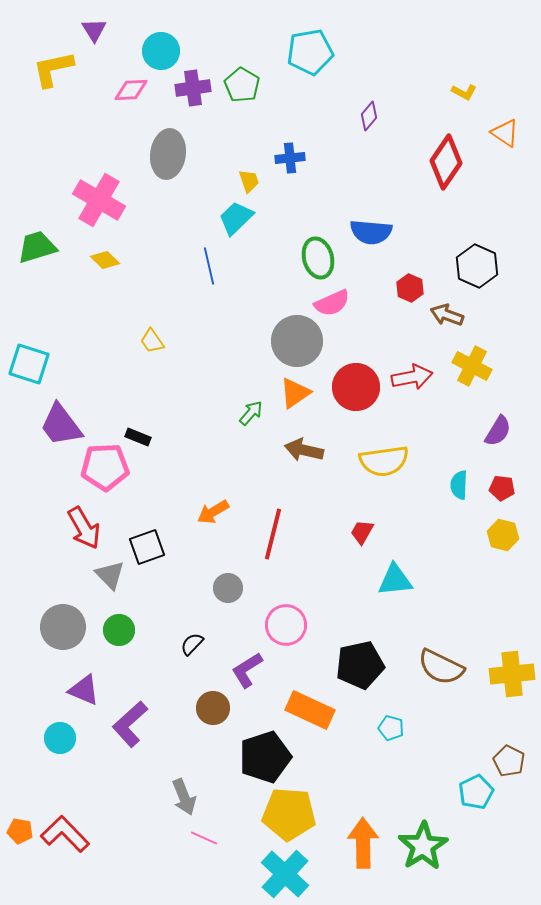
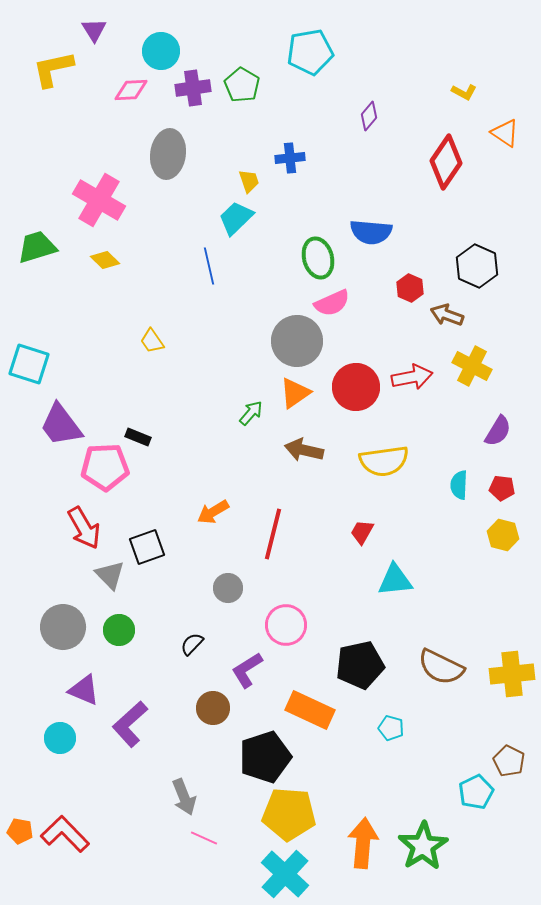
orange arrow at (363, 843): rotated 6 degrees clockwise
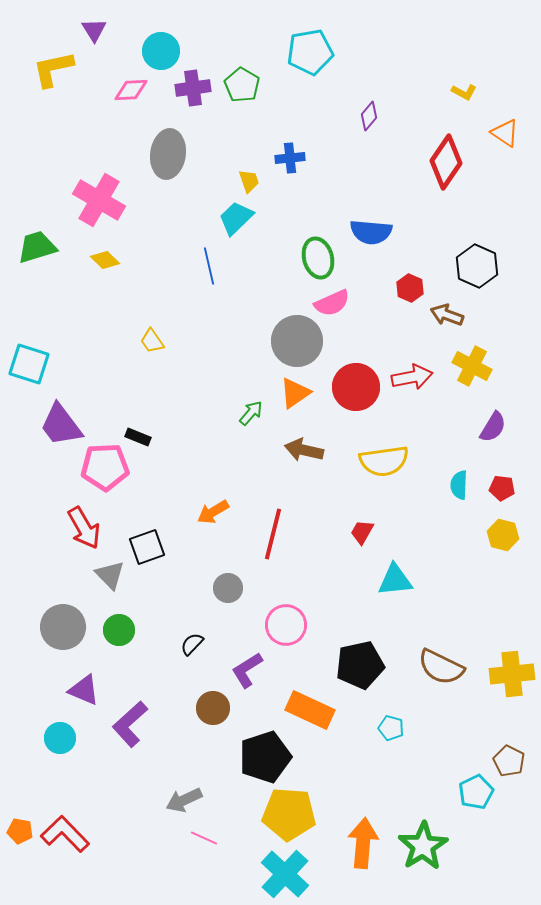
purple semicircle at (498, 431): moved 5 px left, 4 px up
gray arrow at (184, 797): moved 3 px down; rotated 87 degrees clockwise
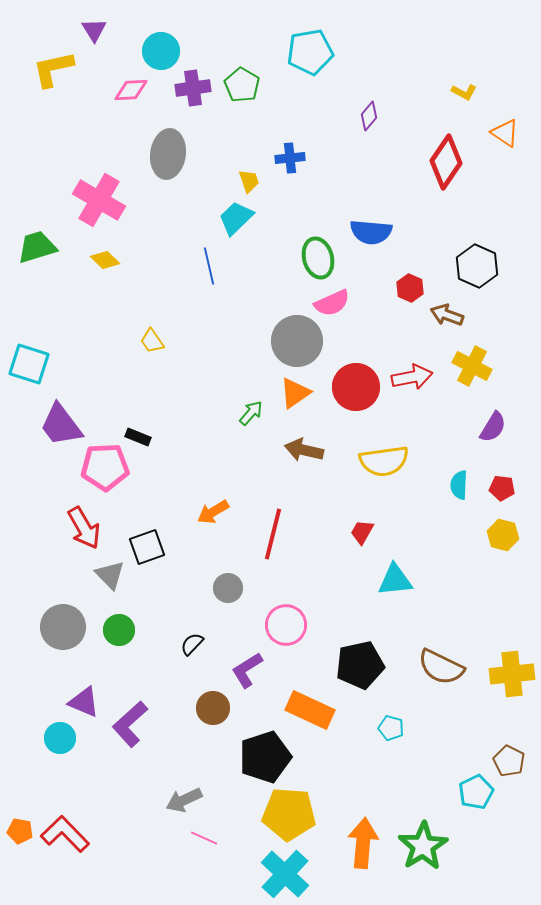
purple triangle at (84, 690): moved 12 px down
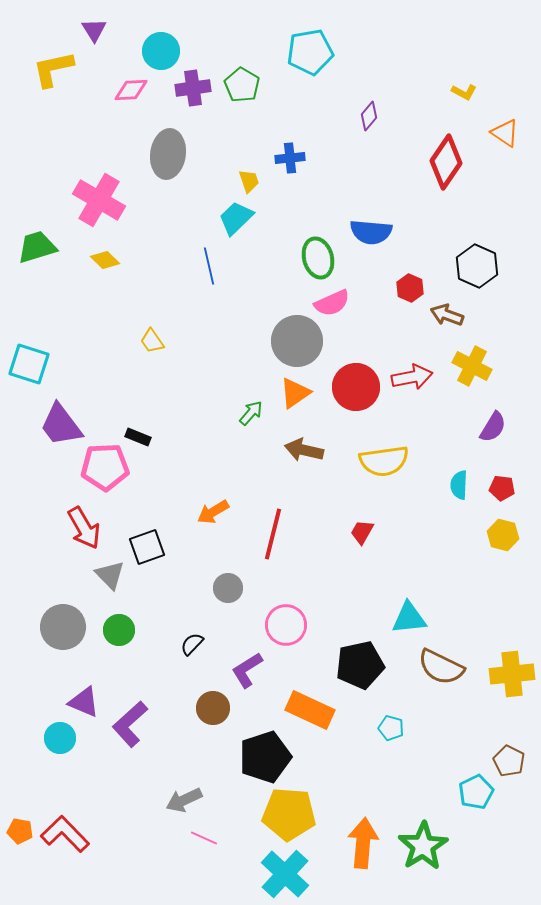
cyan triangle at (395, 580): moved 14 px right, 38 px down
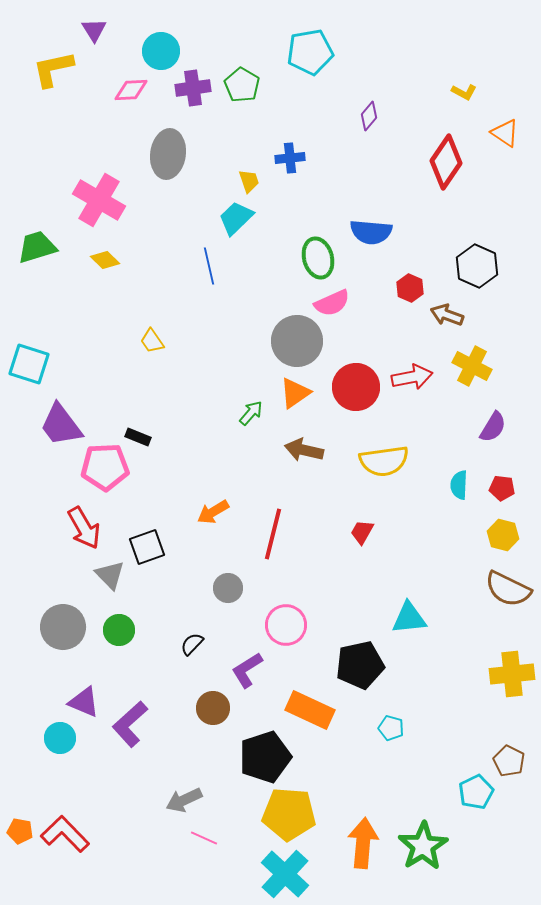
brown semicircle at (441, 667): moved 67 px right, 78 px up
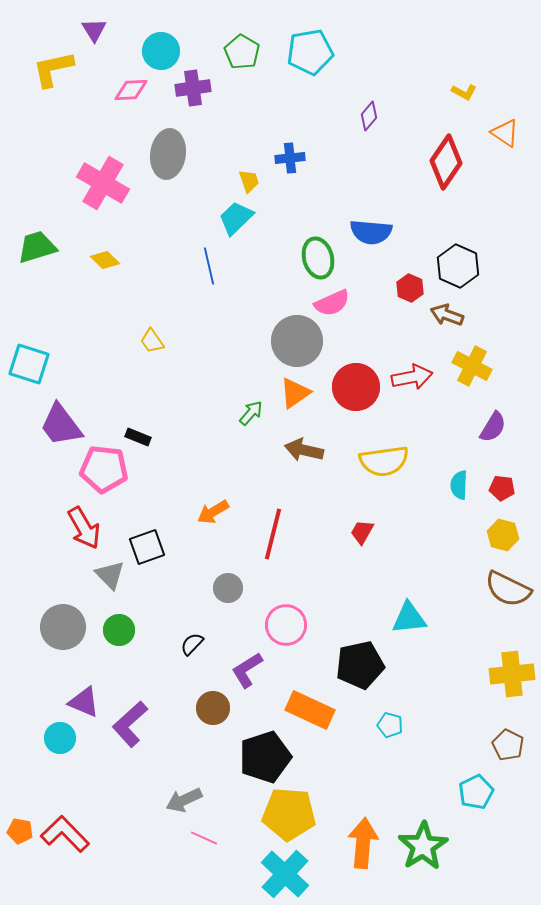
green pentagon at (242, 85): moved 33 px up
pink cross at (99, 200): moved 4 px right, 17 px up
black hexagon at (477, 266): moved 19 px left
pink pentagon at (105, 467): moved 1 px left, 2 px down; rotated 9 degrees clockwise
cyan pentagon at (391, 728): moved 1 px left, 3 px up
brown pentagon at (509, 761): moved 1 px left, 16 px up
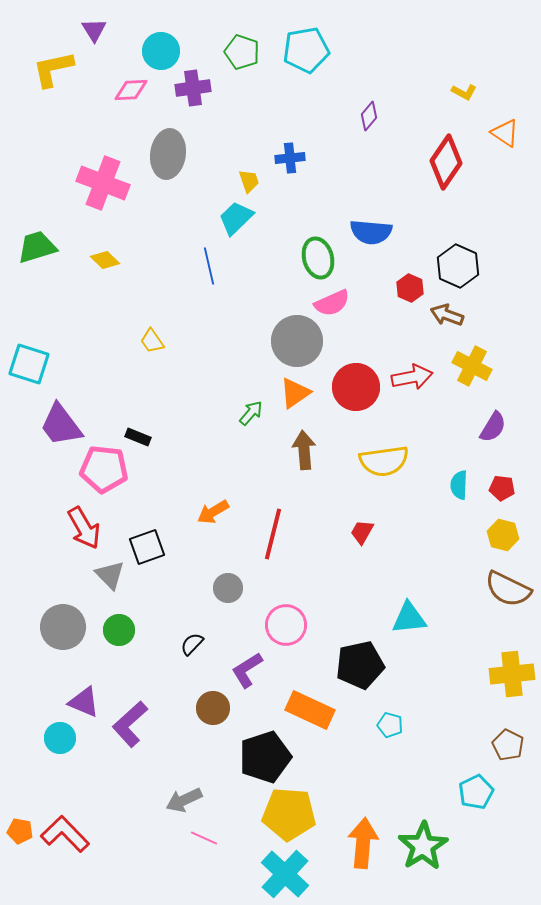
green pentagon at (242, 52): rotated 12 degrees counterclockwise
cyan pentagon at (310, 52): moved 4 px left, 2 px up
pink cross at (103, 183): rotated 9 degrees counterclockwise
brown arrow at (304, 450): rotated 72 degrees clockwise
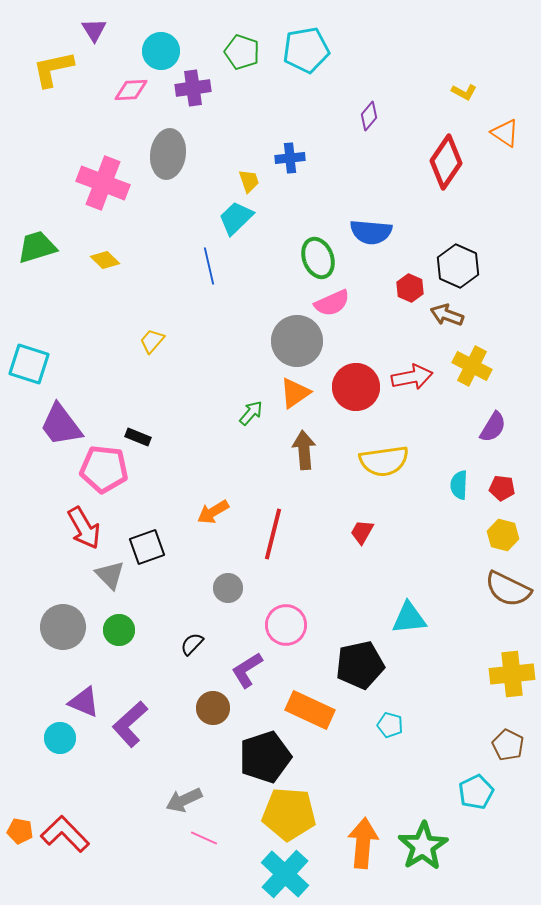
green ellipse at (318, 258): rotated 6 degrees counterclockwise
yellow trapezoid at (152, 341): rotated 76 degrees clockwise
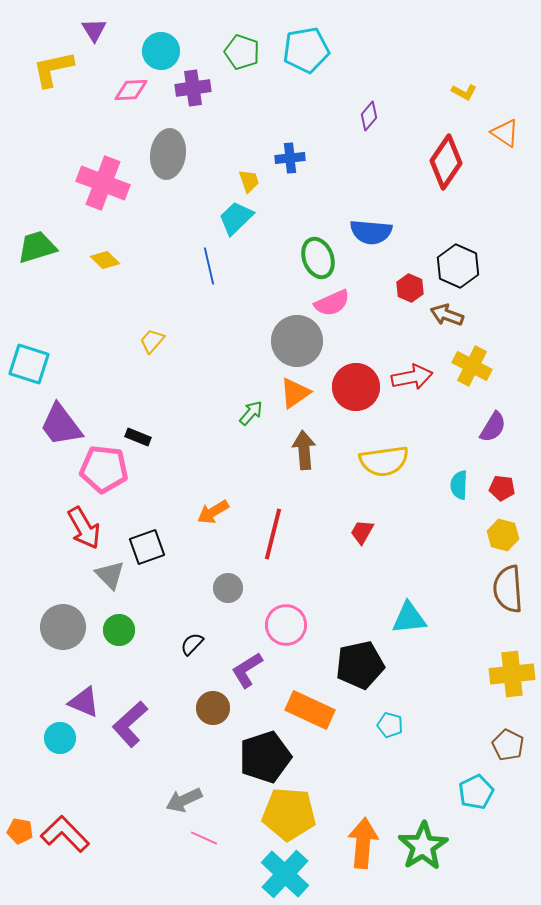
brown semicircle at (508, 589): rotated 60 degrees clockwise
